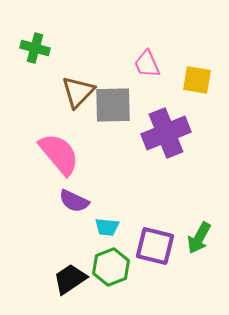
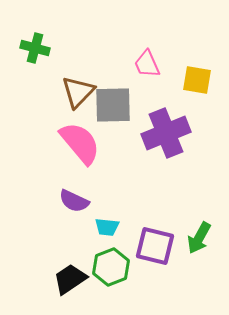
pink semicircle: moved 21 px right, 11 px up
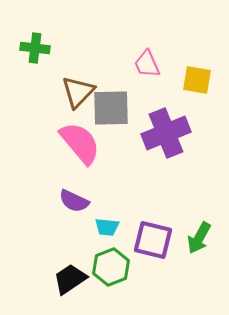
green cross: rotated 8 degrees counterclockwise
gray square: moved 2 px left, 3 px down
purple square: moved 2 px left, 6 px up
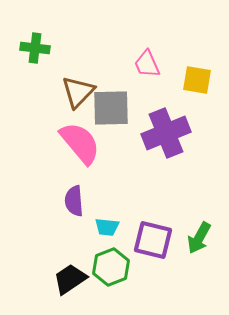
purple semicircle: rotated 60 degrees clockwise
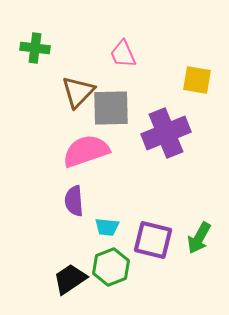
pink trapezoid: moved 24 px left, 10 px up
pink semicircle: moved 6 px right, 8 px down; rotated 69 degrees counterclockwise
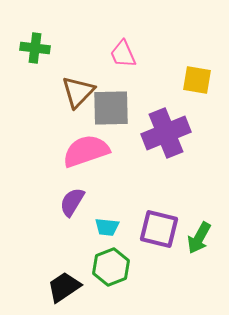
purple semicircle: moved 2 px left, 1 px down; rotated 36 degrees clockwise
purple square: moved 6 px right, 11 px up
black trapezoid: moved 6 px left, 8 px down
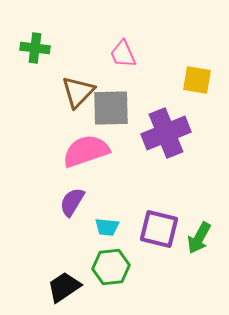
green hexagon: rotated 15 degrees clockwise
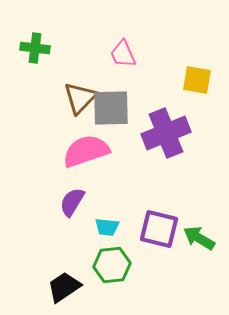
brown triangle: moved 2 px right, 6 px down
green arrow: rotated 92 degrees clockwise
green hexagon: moved 1 px right, 2 px up
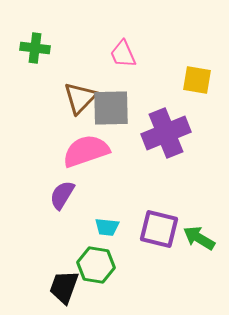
purple semicircle: moved 10 px left, 7 px up
green hexagon: moved 16 px left; rotated 15 degrees clockwise
black trapezoid: rotated 36 degrees counterclockwise
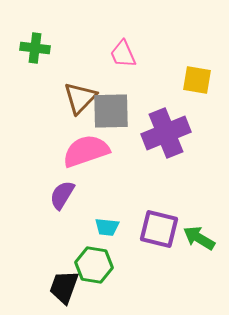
gray square: moved 3 px down
green hexagon: moved 2 px left
